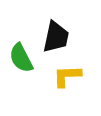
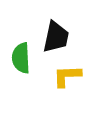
green semicircle: rotated 24 degrees clockwise
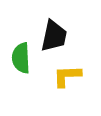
black trapezoid: moved 2 px left, 1 px up
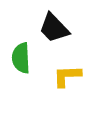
black trapezoid: moved 8 px up; rotated 124 degrees clockwise
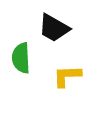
black trapezoid: rotated 16 degrees counterclockwise
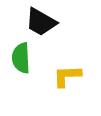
black trapezoid: moved 13 px left, 6 px up
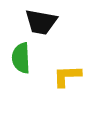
black trapezoid: rotated 20 degrees counterclockwise
